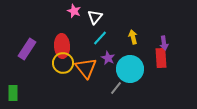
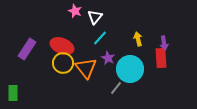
pink star: moved 1 px right
yellow arrow: moved 5 px right, 2 px down
red ellipse: rotated 65 degrees counterclockwise
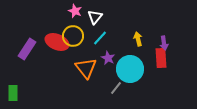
red ellipse: moved 5 px left, 4 px up
yellow circle: moved 10 px right, 27 px up
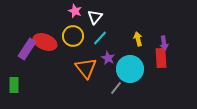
red ellipse: moved 12 px left
green rectangle: moved 1 px right, 8 px up
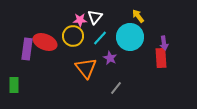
pink star: moved 5 px right, 9 px down; rotated 24 degrees counterclockwise
yellow arrow: moved 23 px up; rotated 24 degrees counterclockwise
purple rectangle: rotated 25 degrees counterclockwise
purple star: moved 2 px right
cyan circle: moved 32 px up
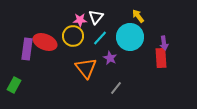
white triangle: moved 1 px right
green rectangle: rotated 28 degrees clockwise
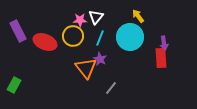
cyan line: rotated 21 degrees counterclockwise
purple rectangle: moved 9 px left, 18 px up; rotated 35 degrees counterclockwise
purple star: moved 10 px left, 1 px down
gray line: moved 5 px left
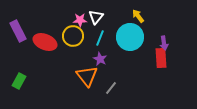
orange triangle: moved 1 px right, 8 px down
green rectangle: moved 5 px right, 4 px up
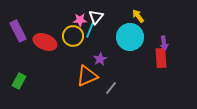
cyan line: moved 10 px left, 8 px up
purple star: rotated 16 degrees clockwise
orange triangle: rotated 45 degrees clockwise
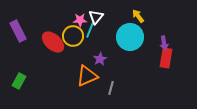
red ellipse: moved 8 px right; rotated 20 degrees clockwise
red rectangle: moved 5 px right; rotated 12 degrees clockwise
gray line: rotated 24 degrees counterclockwise
